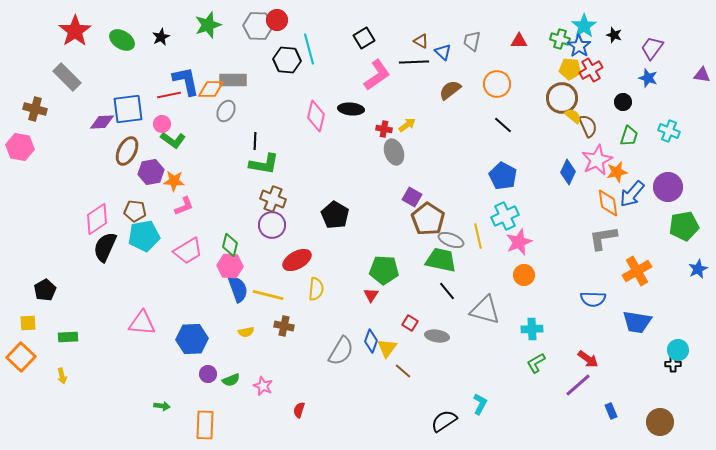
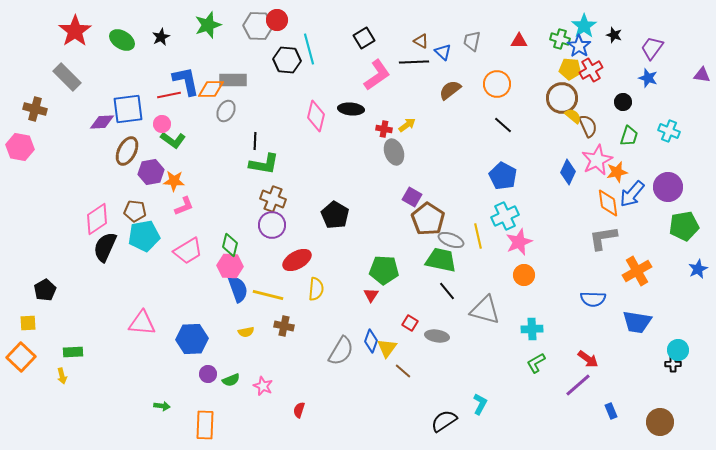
green rectangle at (68, 337): moved 5 px right, 15 px down
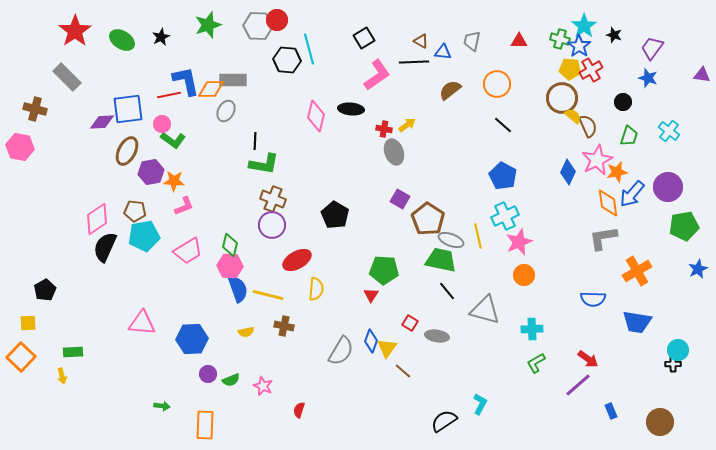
blue triangle at (443, 52): rotated 36 degrees counterclockwise
cyan cross at (669, 131): rotated 15 degrees clockwise
purple square at (412, 197): moved 12 px left, 2 px down
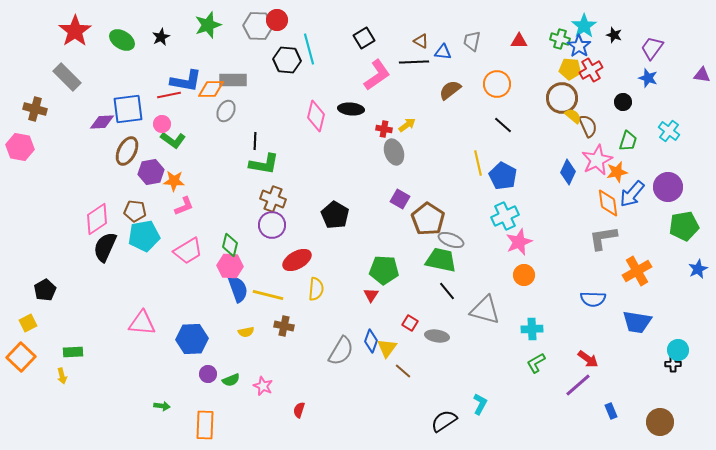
blue L-shape at (186, 81): rotated 112 degrees clockwise
green trapezoid at (629, 136): moved 1 px left, 5 px down
yellow line at (478, 236): moved 73 px up
yellow square at (28, 323): rotated 24 degrees counterclockwise
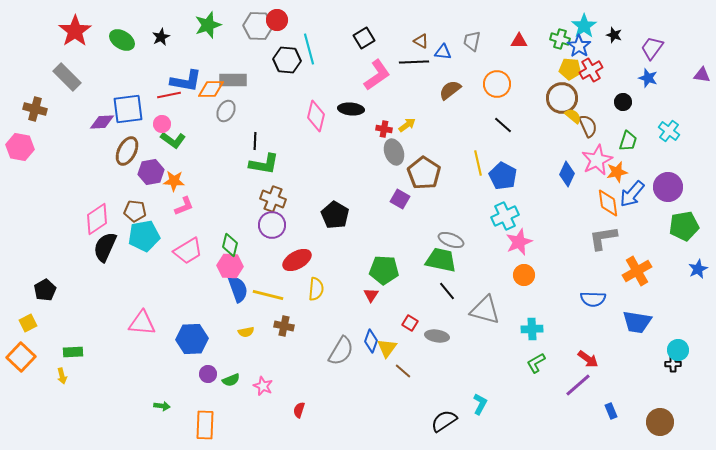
blue diamond at (568, 172): moved 1 px left, 2 px down
brown pentagon at (428, 219): moved 4 px left, 46 px up
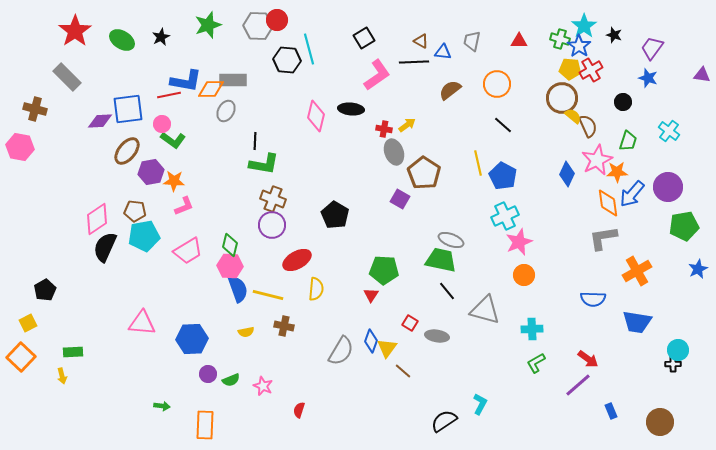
purple diamond at (102, 122): moved 2 px left, 1 px up
brown ellipse at (127, 151): rotated 12 degrees clockwise
orange star at (617, 172): rotated 10 degrees clockwise
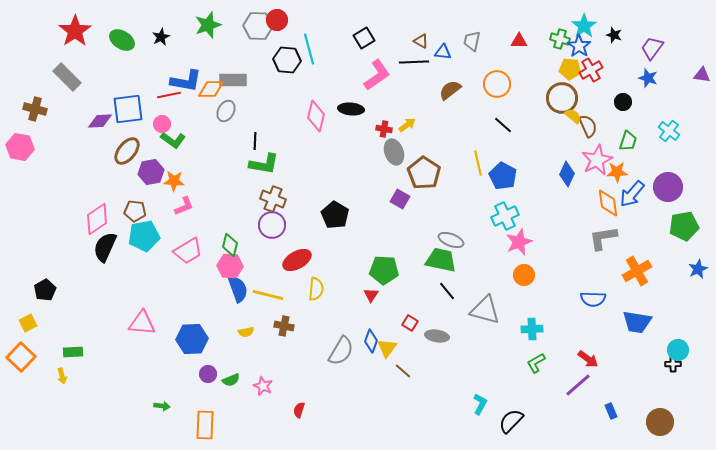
black semicircle at (444, 421): moved 67 px right; rotated 12 degrees counterclockwise
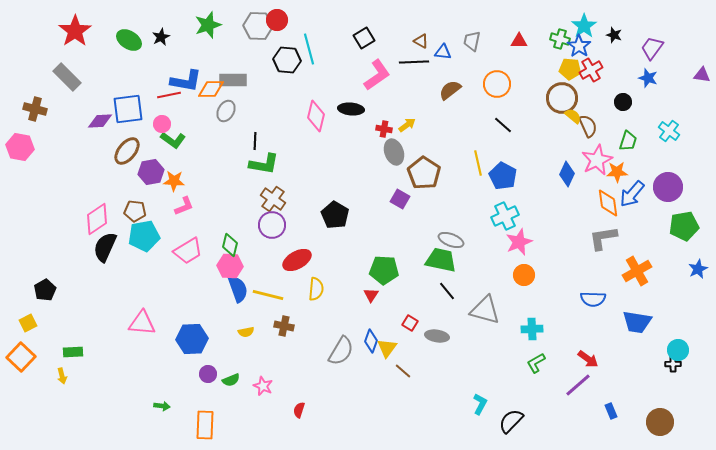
green ellipse at (122, 40): moved 7 px right
brown cross at (273, 199): rotated 15 degrees clockwise
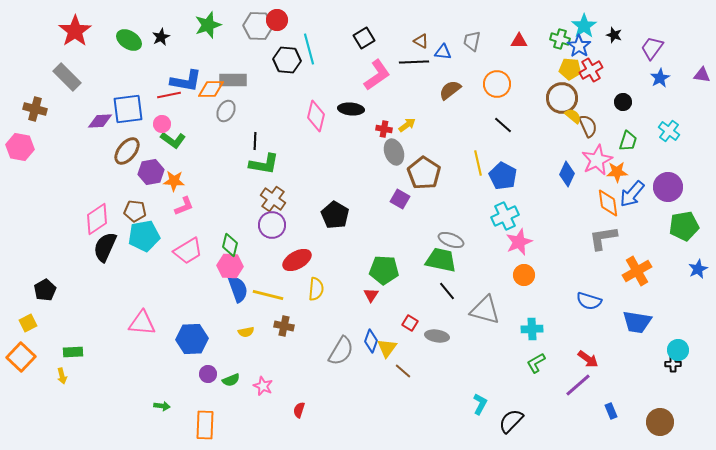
blue star at (648, 78): moved 12 px right; rotated 24 degrees clockwise
blue semicircle at (593, 299): moved 4 px left, 2 px down; rotated 15 degrees clockwise
